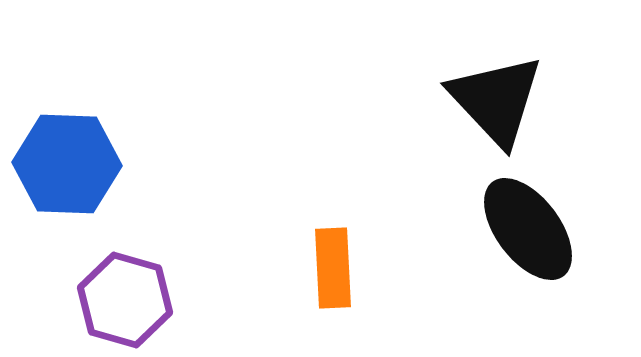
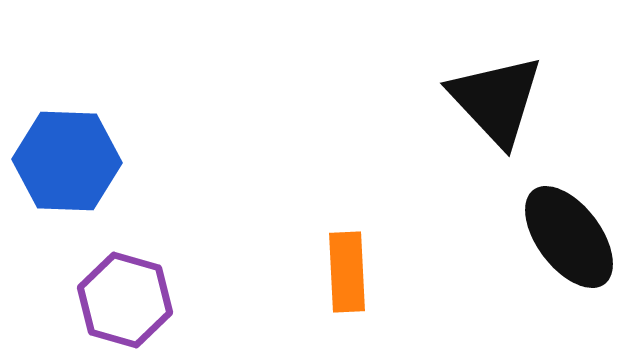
blue hexagon: moved 3 px up
black ellipse: moved 41 px right, 8 px down
orange rectangle: moved 14 px right, 4 px down
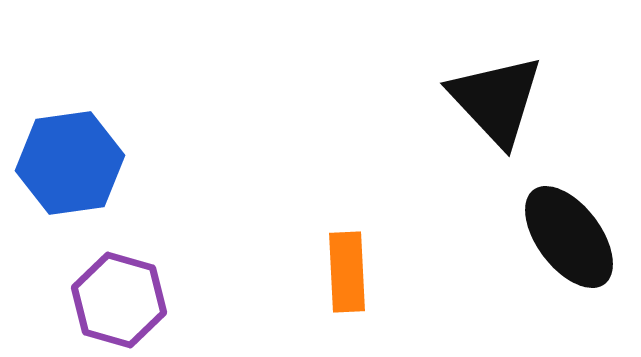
blue hexagon: moved 3 px right, 2 px down; rotated 10 degrees counterclockwise
purple hexagon: moved 6 px left
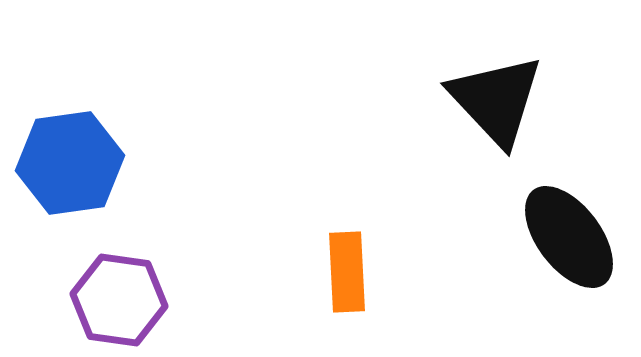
purple hexagon: rotated 8 degrees counterclockwise
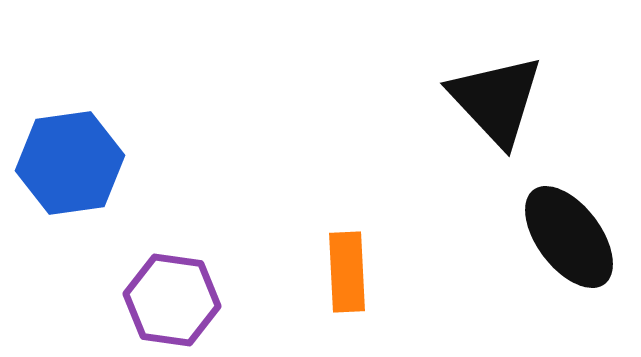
purple hexagon: moved 53 px right
